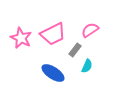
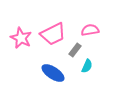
pink semicircle: rotated 24 degrees clockwise
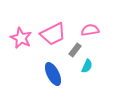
blue ellipse: moved 1 px down; rotated 30 degrees clockwise
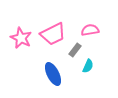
cyan semicircle: moved 1 px right
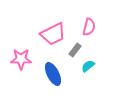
pink semicircle: moved 1 px left, 3 px up; rotated 114 degrees clockwise
pink star: moved 21 px down; rotated 25 degrees counterclockwise
cyan semicircle: rotated 152 degrees counterclockwise
